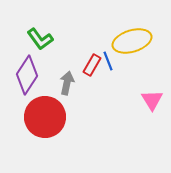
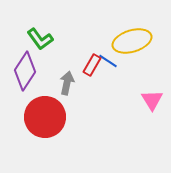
blue line: rotated 36 degrees counterclockwise
purple diamond: moved 2 px left, 4 px up
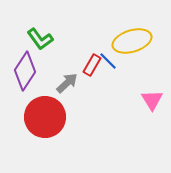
blue line: rotated 12 degrees clockwise
gray arrow: rotated 35 degrees clockwise
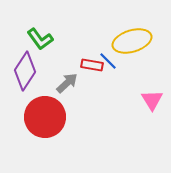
red rectangle: rotated 70 degrees clockwise
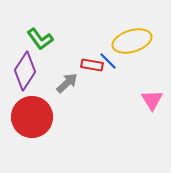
red circle: moved 13 px left
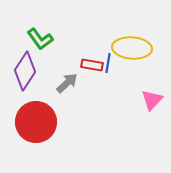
yellow ellipse: moved 7 px down; rotated 21 degrees clockwise
blue line: moved 2 px down; rotated 54 degrees clockwise
pink triangle: rotated 15 degrees clockwise
red circle: moved 4 px right, 5 px down
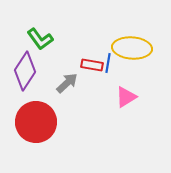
pink triangle: moved 26 px left, 3 px up; rotated 15 degrees clockwise
